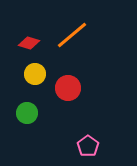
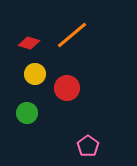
red circle: moved 1 px left
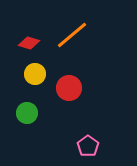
red circle: moved 2 px right
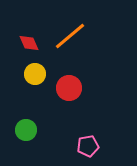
orange line: moved 2 px left, 1 px down
red diamond: rotated 50 degrees clockwise
green circle: moved 1 px left, 17 px down
pink pentagon: rotated 25 degrees clockwise
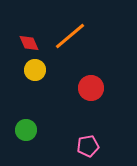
yellow circle: moved 4 px up
red circle: moved 22 px right
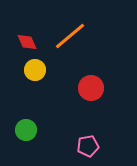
red diamond: moved 2 px left, 1 px up
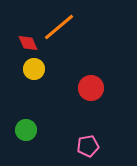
orange line: moved 11 px left, 9 px up
red diamond: moved 1 px right, 1 px down
yellow circle: moved 1 px left, 1 px up
